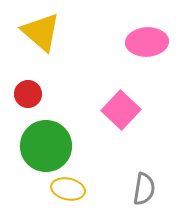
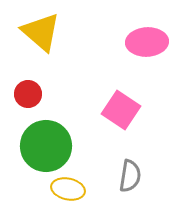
pink square: rotated 9 degrees counterclockwise
gray semicircle: moved 14 px left, 13 px up
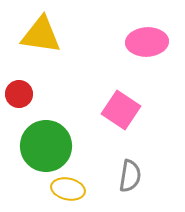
yellow triangle: moved 3 px down; rotated 33 degrees counterclockwise
red circle: moved 9 px left
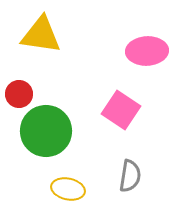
pink ellipse: moved 9 px down
green circle: moved 15 px up
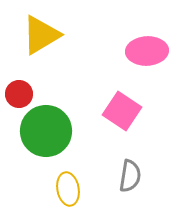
yellow triangle: rotated 39 degrees counterclockwise
pink square: moved 1 px right, 1 px down
yellow ellipse: rotated 68 degrees clockwise
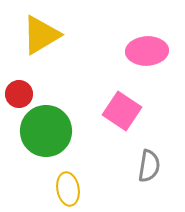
gray semicircle: moved 19 px right, 10 px up
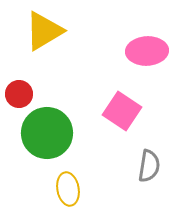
yellow triangle: moved 3 px right, 4 px up
green circle: moved 1 px right, 2 px down
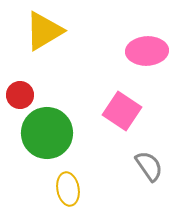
red circle: moved 1 px right, 1 px down
gray semicircle: rotated 44 degrees counterclockwise
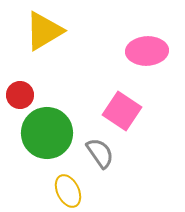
gray semicircle: moved 49 px left, 13 px up
yellow ellipse: moved 2 px down; rotated 16 degrees counterclockwise
